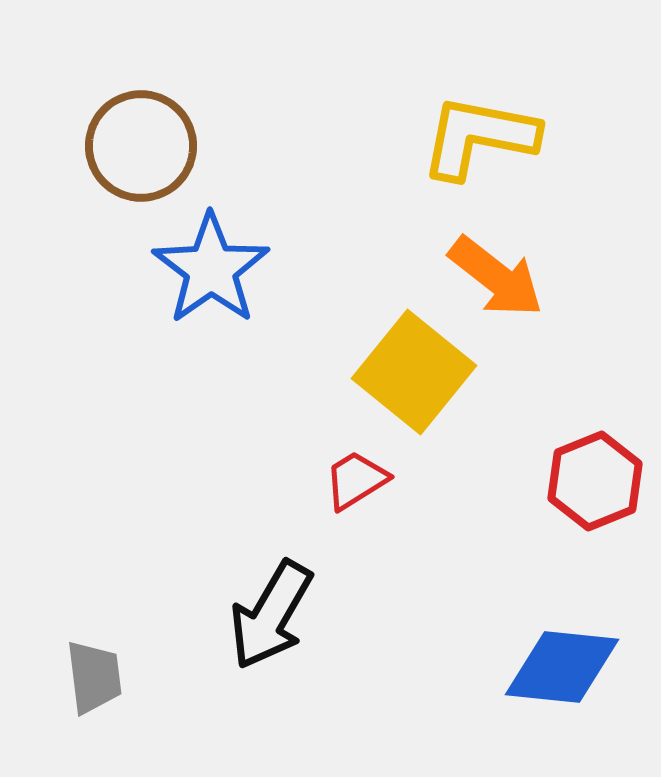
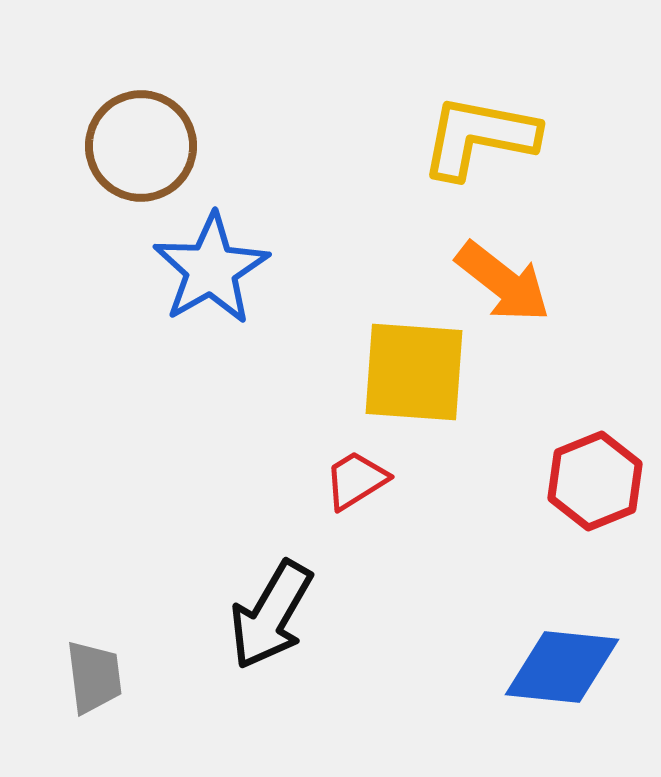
blue star: rotated 5 degrees clockwise
orange arrow: moved 7 px right, 5 px down
yellow square: rotated 35 degrees counterclockwise
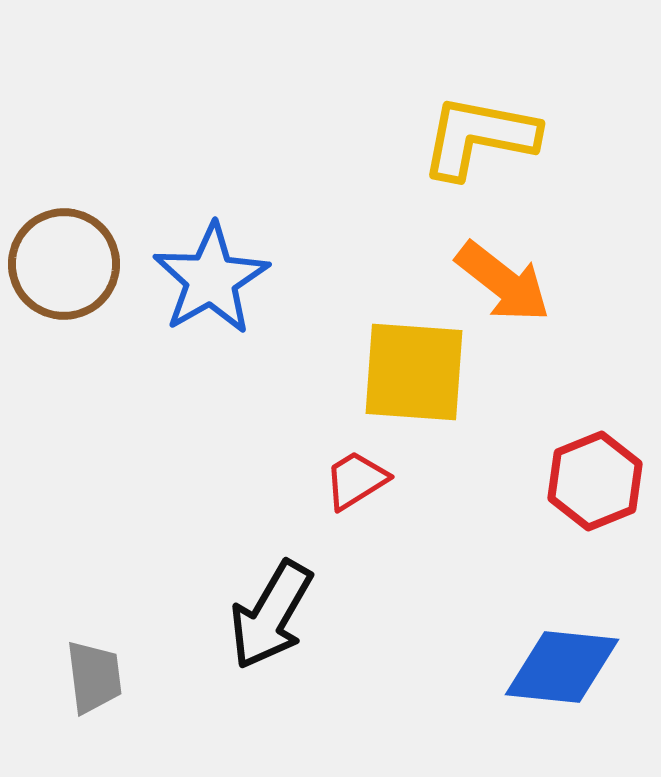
brown circle: moved 77 px left, 118 px down
blue star: moved 10 px down
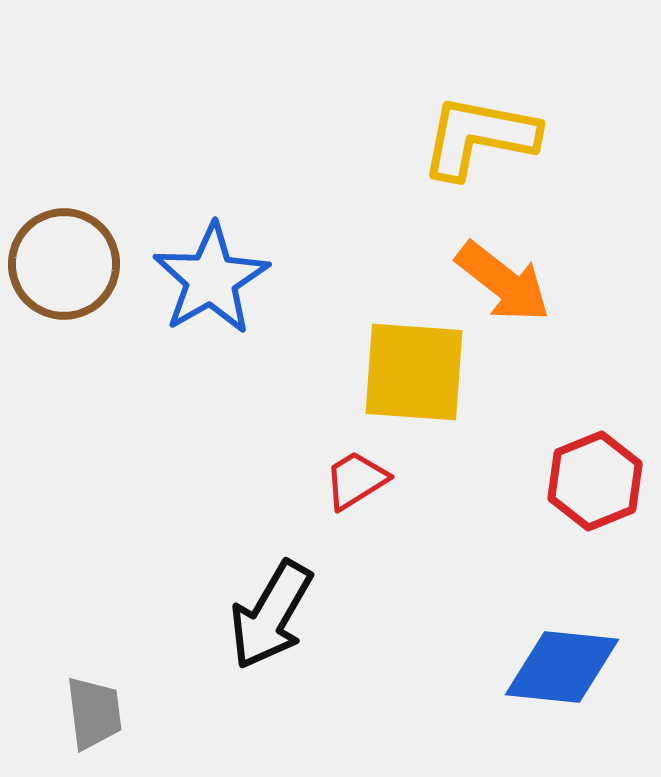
gray trapezoid: moved 36 px down
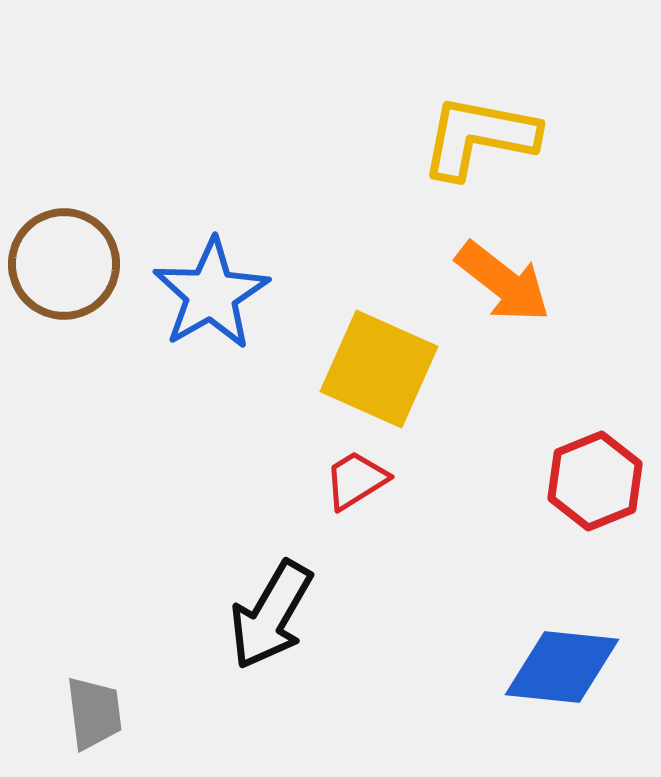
blue star: moved 15 px down
yellow square: moved 35 px left, 3 px up; rotated 20 degrees clockwise
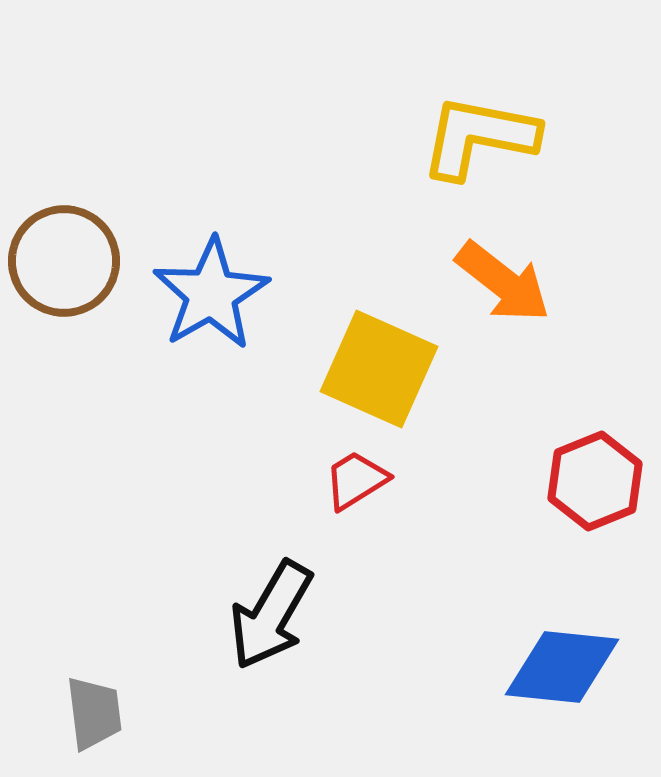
brown circle: moved 3 px up
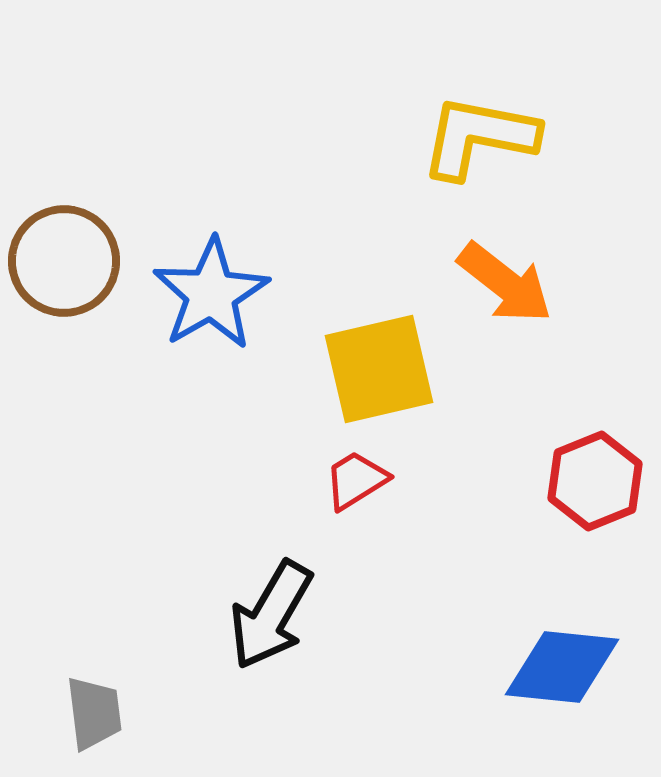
orange arrow: moved 2 px right, 1 px down
yellow square: rotated 37 degrees counterclockwise
